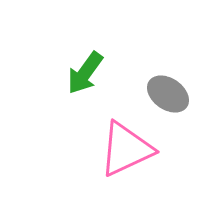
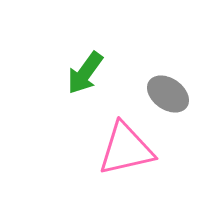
pink triangle: rotated 12 degrees clockwise
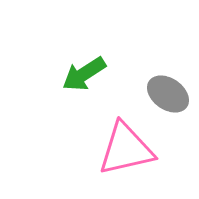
green arrow: moved 1 px left, 1 px down; rotated 21 degrees clockwise
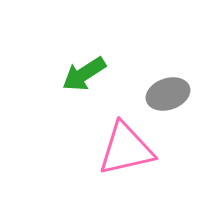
gray ellipse: rotated 54 degrees counterclockwise
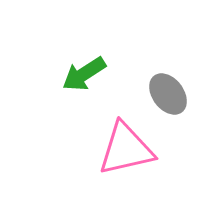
gray ellipse: rotated 72 degrees clockwise
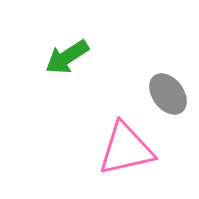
green arrow: moved 17 px left, 17 px up
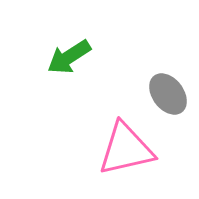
green arrow: moved 2 px right
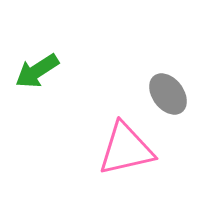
green arrow: moved 32 px left, 14 px down
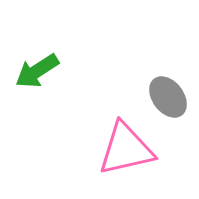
gray ellipse: moved 3 px down
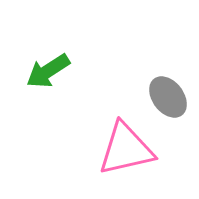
green arrow: moved 11 px right
